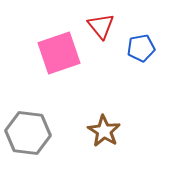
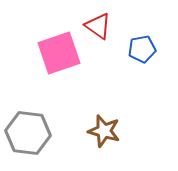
red triangle: moved 3 px left; rotated 16 degrees counterclockwise
blue pentagon: moved 1 px right, 1 px down
brown star: rotated 16 degrees counterclockwise
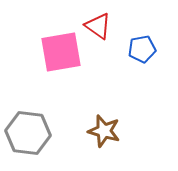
pink square: moved 2 px right, 1 px up; rotated 9 degrees clockwise
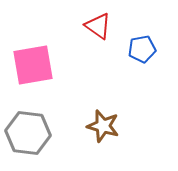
pink square: moved 28 px left, 13 px down
brown star: moved 1 px left, 5 px up
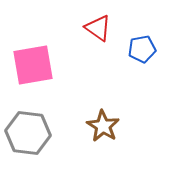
red triangle: moved 2 px down
brown star: rotated 16 degrees clockwise
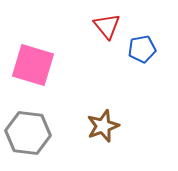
red triangle: moved 9 px right, 2 px up; rotated 16 degrees clockwise
pink square: rotated 27 degrees clockwise
brown star: rotated 20 degrees clockwise
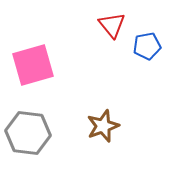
red triangle: moved 5 px right, 1 px up
blue pentagon: moved 5 px right, 3 px up
pink square: rotated 33 degrees counterclockwise
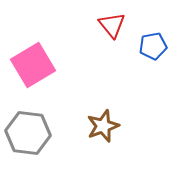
blue pentagon: moved 6 px right
pink square: rotated 15 degrees counterclockwise
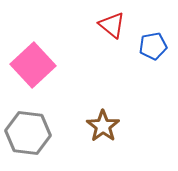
red triangle: rotated 12 degrees counterclockwise
pink square: rotated 12 degrees counterclockwise
brown star: rotated 16 degrees counterclockwise
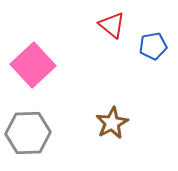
brown star: moved 9 px right, 3 px up; rotated 8 degrees clockwise
gray hexagon: rotated 9 degrees counterclockwise
